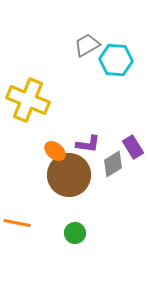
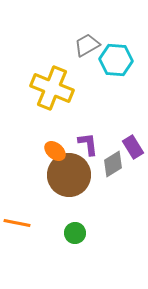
yellow cross: moved 24 px right, 12 px up
purple L-shape: rotated 105 degrees counterclockwise
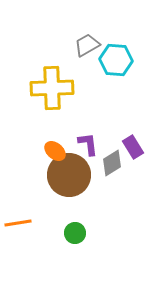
yellow cross: rotated 24 degrees counterclockwise
gray diamond: moved 1 px left, 1 px up
orange line: moved 1 px right; rotated 20 degrees counterclockwise
